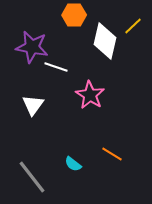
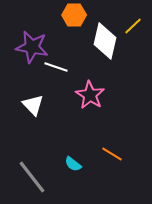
white triangle: rotated 20 degrees counterclockwise
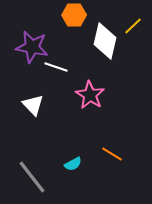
cyan semicircle: rotated 66 degrees counterclockwise
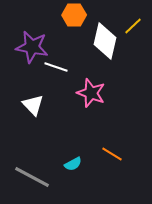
pink star: moved 1 px right, 2 px up; rotated 12 degrees counterclockwise
gray line: rotated 24 degrees counterclockwise
